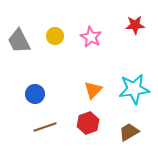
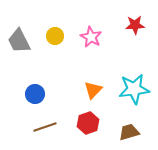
brown trapezoid: rotated 15 degrees clockwise
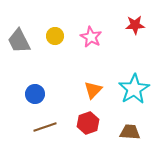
cyan star: rotated 24 degrees counterclockwise
brown trapezoid: moved 1 px right; rotated 20 degrees clockwise
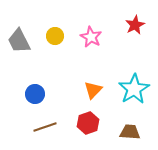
red star: rotated 24 degrees counterclockwise
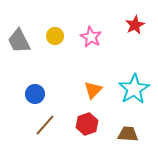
red hexagon: moved 1 px left, 1 px down
brown line: moved 2 px up; rotated 30 degrees counterclockwise
brown trapezoid: moved 2 px left, 2 px down
